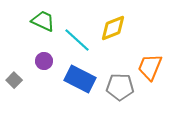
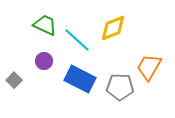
green trapezoid: moved 2 px right, 4 px down
orange trapezoid: moved 1 px left; rotated 8 degrees clockwise
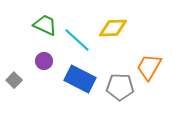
yellow diamond: rotated 20 degrees clockwise
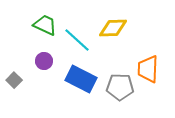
orange trapezoid: moved 1 px left, 2 px down; rotated 28 degrees counterclockwise
blue rectangle: moved 1 px right
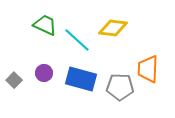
yellow diamond: rotated 8 degrees clockwise
purple circle: moved 12 px down
blue rectangle: rotated 12 degrees counterclockwise
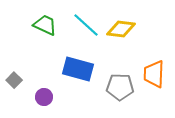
yellow diamond: moved 8 px right, 1 px down
cyan line: moved 9 px right, 15 px up
orange trapezoid: moved 6 px right, 5 px down
purple circle: moved 24 px down
blue rectangle: moved 3 px left, 10 px up
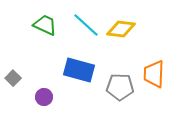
blue rectangle: moved 1 px right, 1 px down
gray square: moved 1 px left, 2 px up
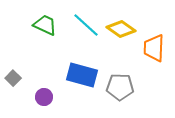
yellow diamond: rotated 28 degrees clockwise
blue rectangle: moved 3 px right, 5 px down
orange trapezoid: moved 26 px up
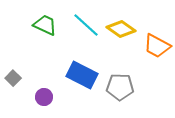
orange trapezoid: moved 3 px right, 2 px up; rotated 64 degrees counterclockwise
blue rectangle: rotated 12 degrees clockwise
